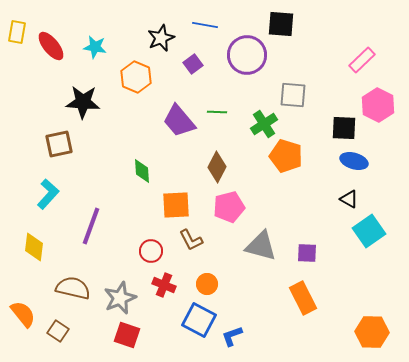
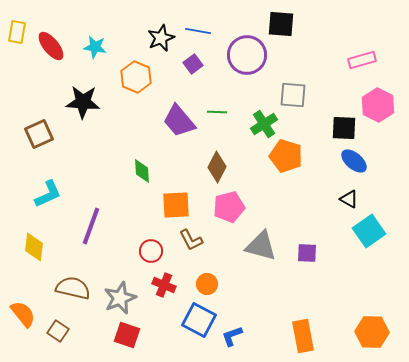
blue line at (205, 25): moved 7 px left, 6 px down
pink rectangle at (362, 60): rotated 28 degrees clockwise
brown square at (59, 144): moved 20 px left, 10 px up; rotated 12 degrees counterclockwise
blue ellipse at (354, 161): rotated 24 degrees clockwise
cyan L-shape at (48, 194): rotated 24 degrees clockwise
orange rectangle at (303, 298): moved 38 px down; rotated 16 degrees clockwise
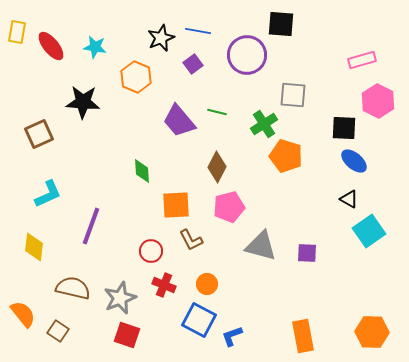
pink hexagon at (378, 105): moved 4 px up
green line at (217, 112): rotated 12 degrees clockwise
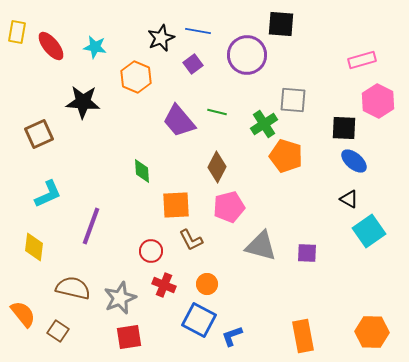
gray square at (293, 95): moved 5 px down
red square at (127, 335): moved 2 px right, 2 px down; rotated 28 degrees counterclockwise
